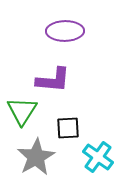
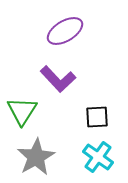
purple ellipse: rotated 30 degrees counterclockwise
purple L-shape: moved 5 px right, 1 px up; rotated 42 degrees clockwise
black square: moved 29 px right, 11 px up
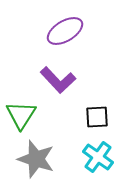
purple L-shape: moved 1 px down
green triangle: moved 1 px left, 4 px down
gray star: moved 2 px down; rotated 24 degrees counterclockwise
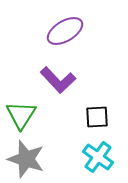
gray star: moved 10 px left
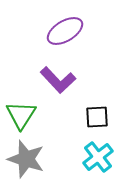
cyan cross: rotated 16 degrees clockwise
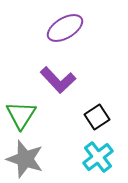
purple ellipse: moved 3 px up
black square: rotated 30 degrees counterclockwise
gray star: moved 1 px left
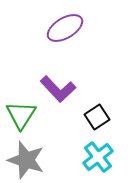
purple L-shape: moved 9 px down
gray star: moved 1 px right, 1 px down
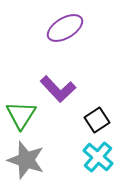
black square: moved 3 px down
cyan cross: rotated 12 degrees counterclockwise
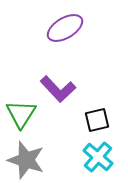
green triangle: moved 1 px up
black square: rotated 20 degrees clockwise
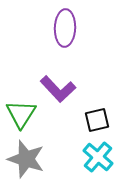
purple ellipse: rotated 57 degrees counterclockwise
gray star: moved 1 px up
